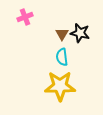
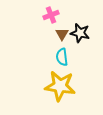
pink cross: moved 26 px right, 2 px up
yellow star: rotated 8 degrees clockwise
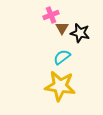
brown triangle: moved 6 px up
cyan semicircle: rotated 60 degrees clockwise
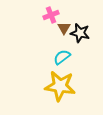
brown triangle: moved 2 px right
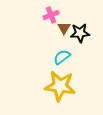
black star: rotated 18 degrees counterclockwise
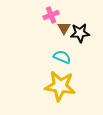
cyan semicircle: rotated 60 degrees clockwise
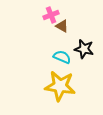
brown triangle: moved 2 px left, 2 px up; rotated 32 degrees counterclockwise
black star: moved 4 px right, 16 px down; rotated 18 degrees clockwise
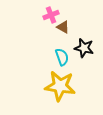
brown triangle: moved 1 px right, 1 px down
black star: moved 1 px up
cyan semicircle: rotated 48 degrees clockwise
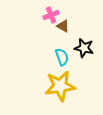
brown triangle: moved 1 px up
yellow star: rotated 16 degrees counterclockwise
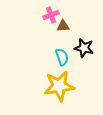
brown triangle: rotated 32 degrees counterclockwise
yellow star: moved 1 px left
